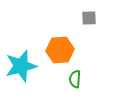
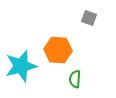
gray square: rotated 21 degrees clockwise
orange hexagon: moved 2 px left; rotated 8 degrees clockwise
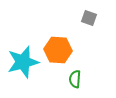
cyan star: moved 2 px right, 4 px up
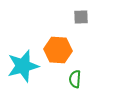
gray square: moved 8 px left, 1 px up; rotated 21 degrees counterclockwise
cyan star: moved 4 px down
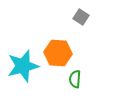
gray square: rotated 35 degrees clockwise
orange hexagon: moved 3 px down
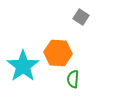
cyan star: rotated 20 degrees counterclockwise
green semicircle: moved 2 px left
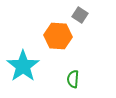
gray square: moved 1 px left, 2 px up
orange hexagon: moved 17 px up
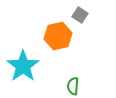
orange hexagon: rotated 16 degrees counterclockwise
green semicircle: moved 7 px down
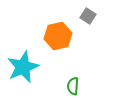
gray square: moved 8 px right, 1 px down
cyan star: moved 1 px down; rotated 12 degrees clockwise
